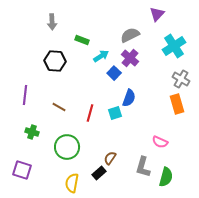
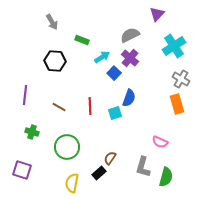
gray arrow: rotated 28 degrees counterclockwise
cyan arrow: moved 1 px right, 1 px down
red line: moved 7 px up; rotated 18 degrees counterclockwise
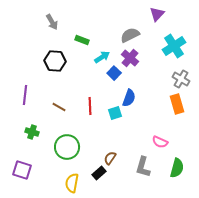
green semicircle: moved 11 px right, 9 px up
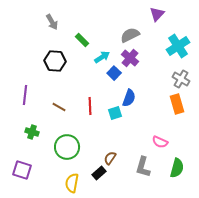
green rectangle: rotated 24 degrees clockwise
cyan cross: moved 4 px right
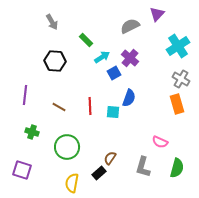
gray semicircle: moved 9 px up
green rectangle: moved 4 px right
blue square: rotated 16 degrees clockwise
cyan square: moved 2 px left, 1 px up; rotated 24 degrees clockwise
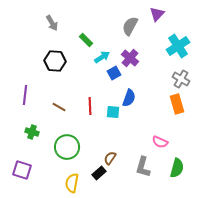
gray arrow: moved 1 px down
gray semicircle: rotated 36 degrees counterclockwise
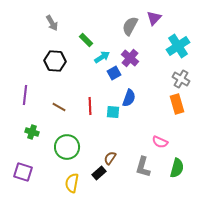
purple triangle: moved 3 px left, 4 px down
purple square: moved 1 px right, 2 px down
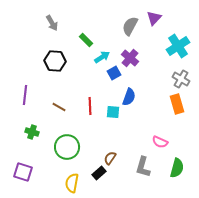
blue semicircle: moved 1 px up
